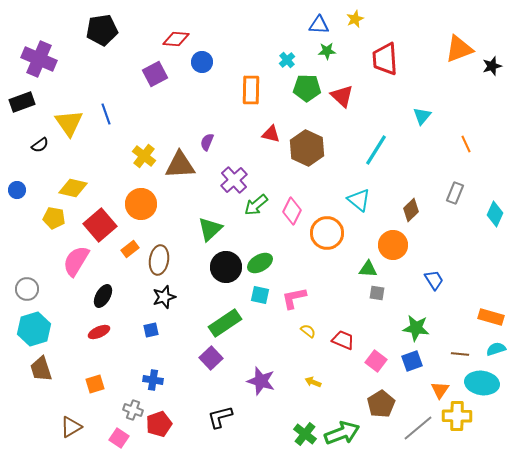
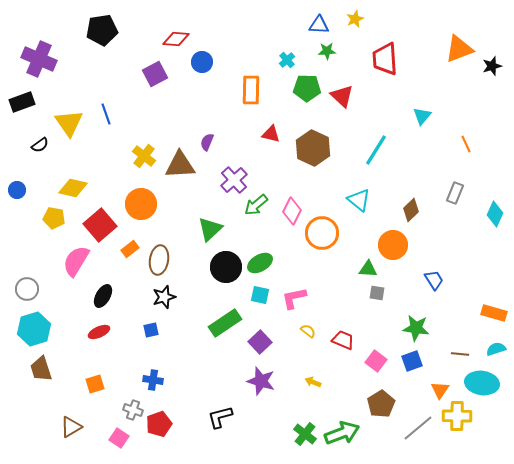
brown hexagon at (307, 148): moved 6 px right
orange circle at (327, 233): moved 5 px left
orange rectangle at (491, 317): moved 3 px right, 4 px up
purple square at (211, 358): moved 49 px right, 16 px up
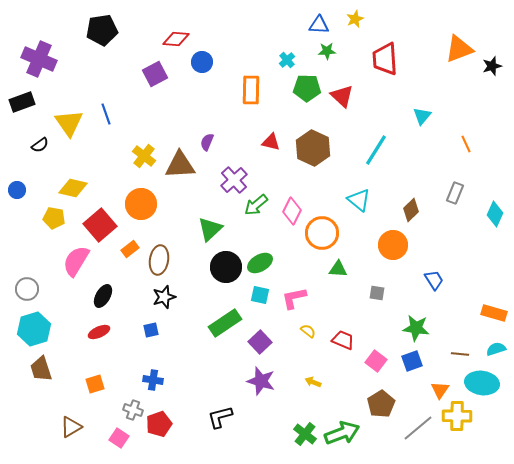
red triangle at (271, 134): moved 8 px down
green triangle at (368, 269): moved 30 px left
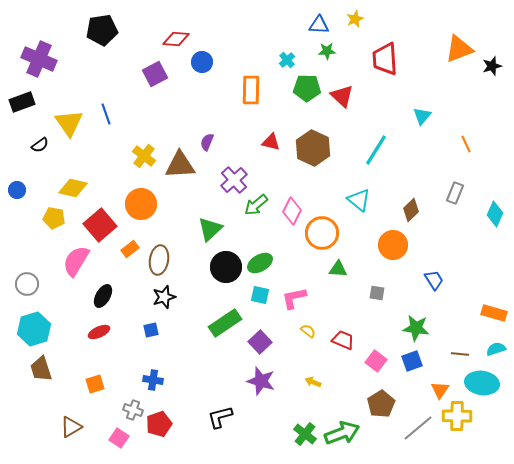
gray circle at (27, 289): moved 5 px up
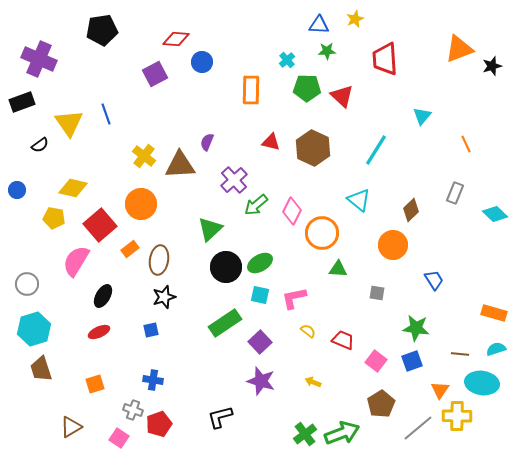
cyan diamond at (495, 214): rotated 70 degrees counterclockwise
green cross at (305, 434): rotated 15 degrees clockwise
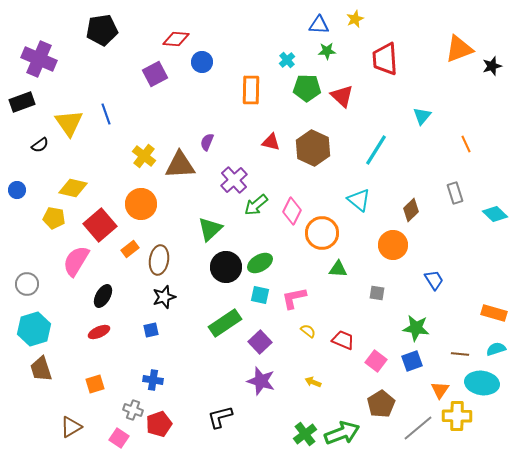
gray rectangle at (455, 193): rotated 40 degrees counterclockwise
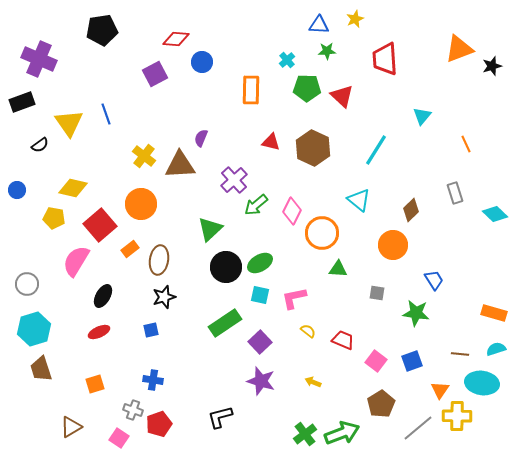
purple semicircle at (207, 142): moved 6 px left, 4 px up
green star at (416, 328): moved 15 px up
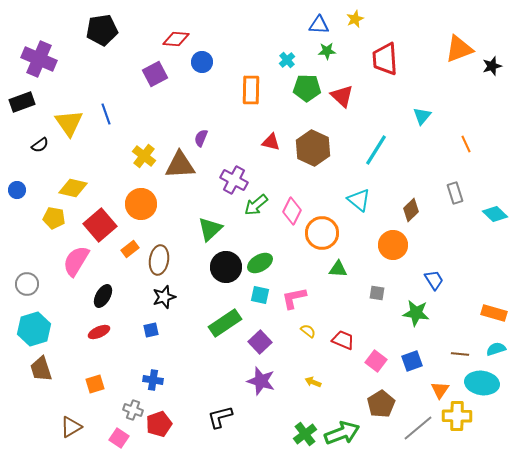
purple cross at (234, 180): rotated 20 degrees counterclockwise
